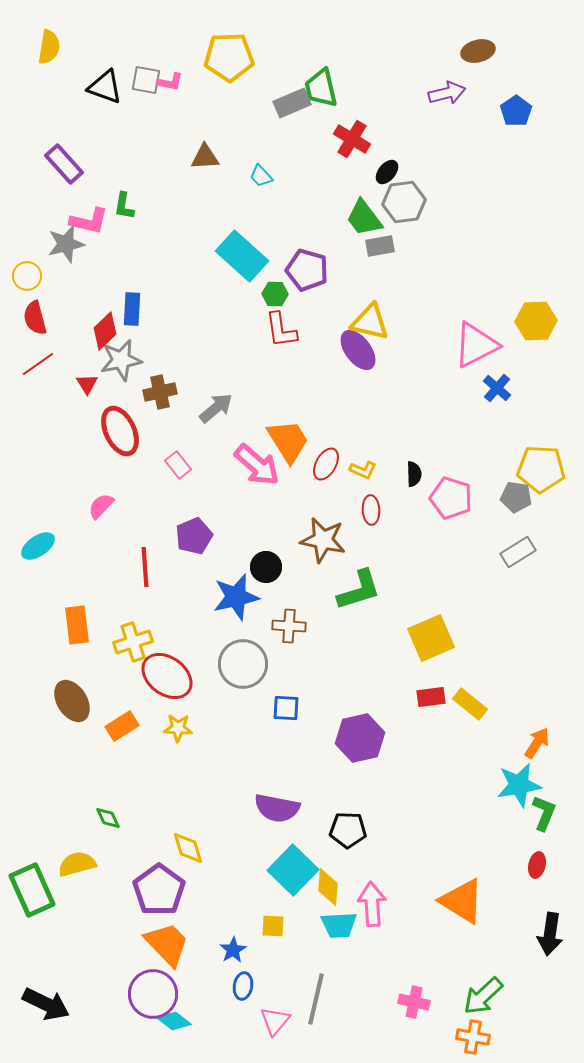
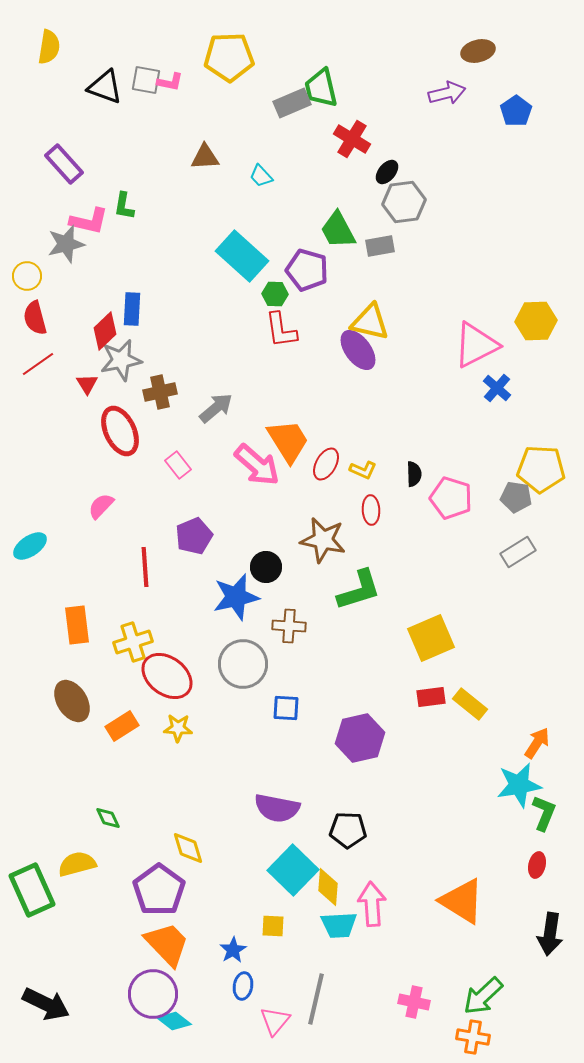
green trapezoid at (364, 218): moved 26 px left, 12 px down; rotated 9 degrees clockwise
cyan ellipse at (38, 546): moved 8 px left
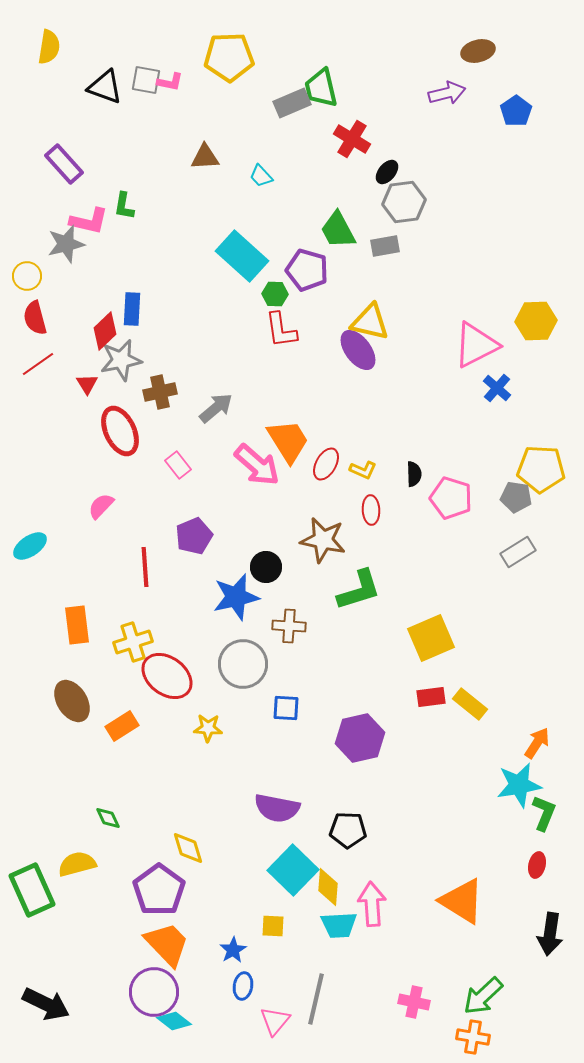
gray rectangle at (380, 246): moved 5 px right
yellow star at (178, 728): moved 30 px right
purple circle at (153, 994): moved 1 px right, 2 px up
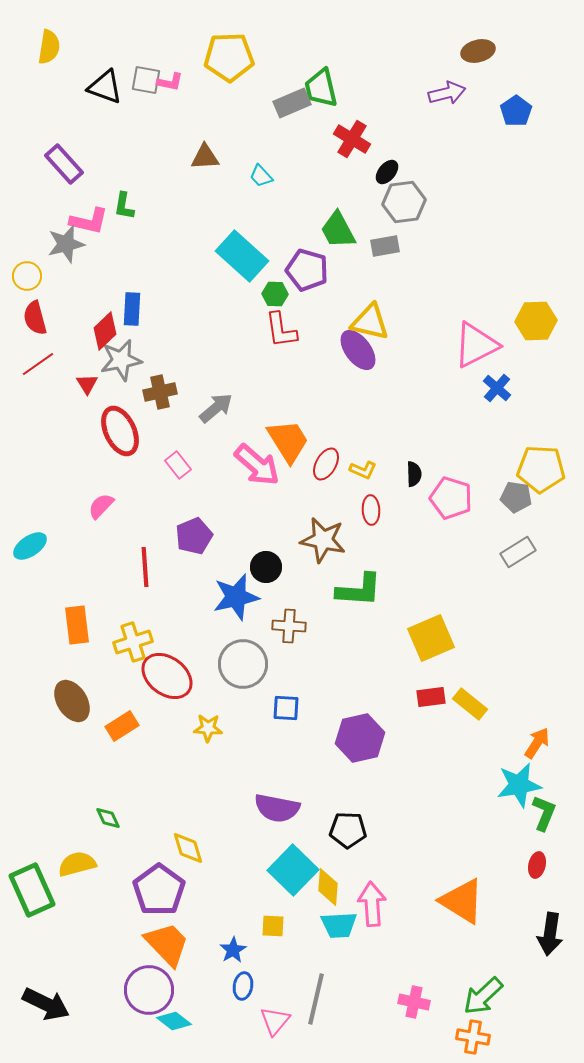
green L-shape at (359, 590): rotated 21 degrees clockwise
purple circle at (154, 992): moved 5 px left, 2 px up
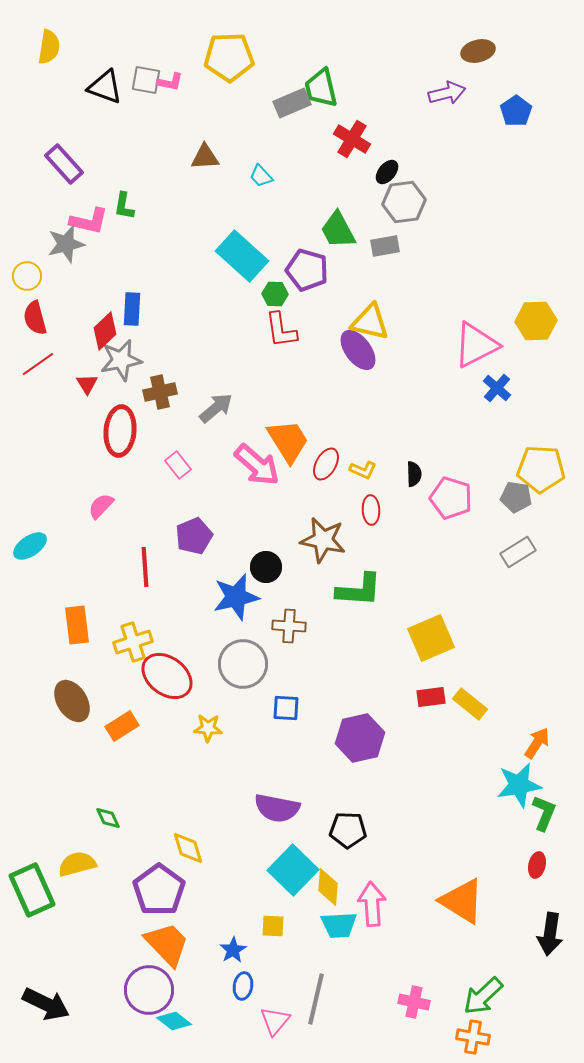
red ellipse at (120, 431): rotated 30 degrees clockwise
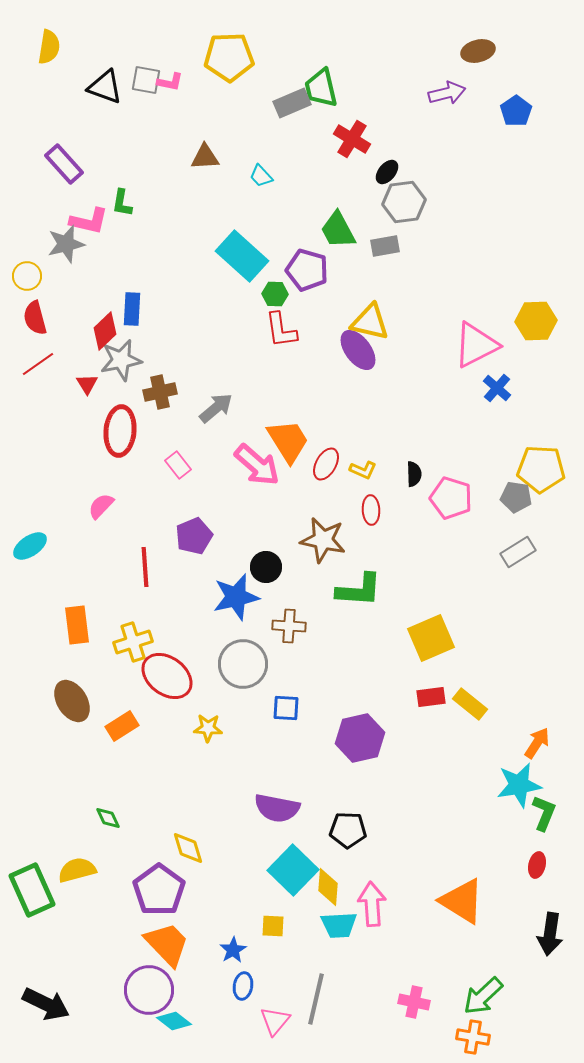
green L-shape at (124, 206): moved 2 px left, 3 px up
yellow semicircle at (77, 864): moved 6 px down
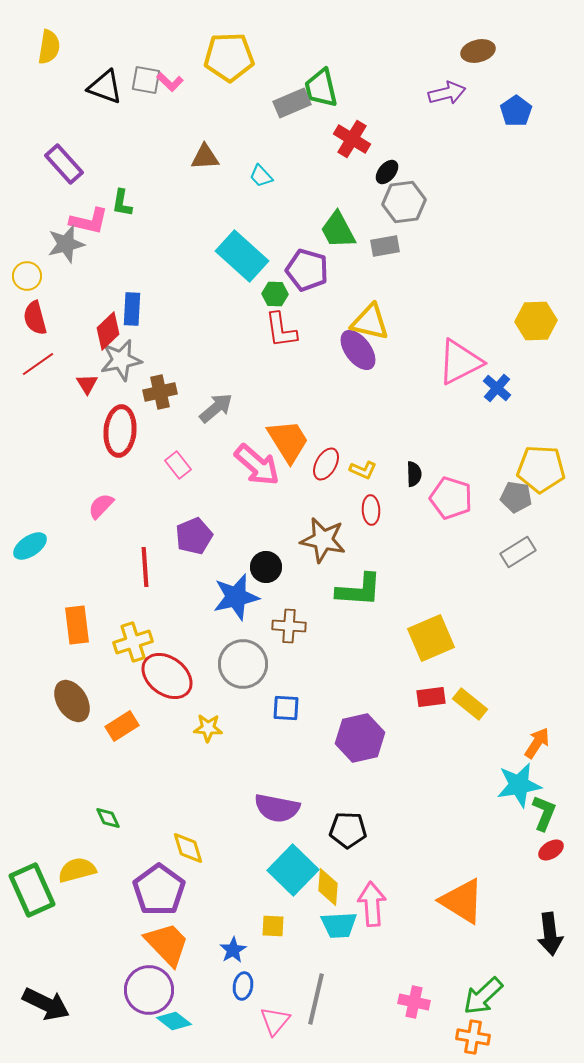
pink L-shape at (170, 82): rotated 32 degrees clockwise
red diamond at (105, 331): moved 3 px right
pink triangle at (476, 345): moved 16 px left, 17 px down
red ellipse at (537, 865): moved 14 px right, 15 px up; rotated 45 degrees clockwise
black arrow at (550, 934): rotated 15 degrees counterclockwise
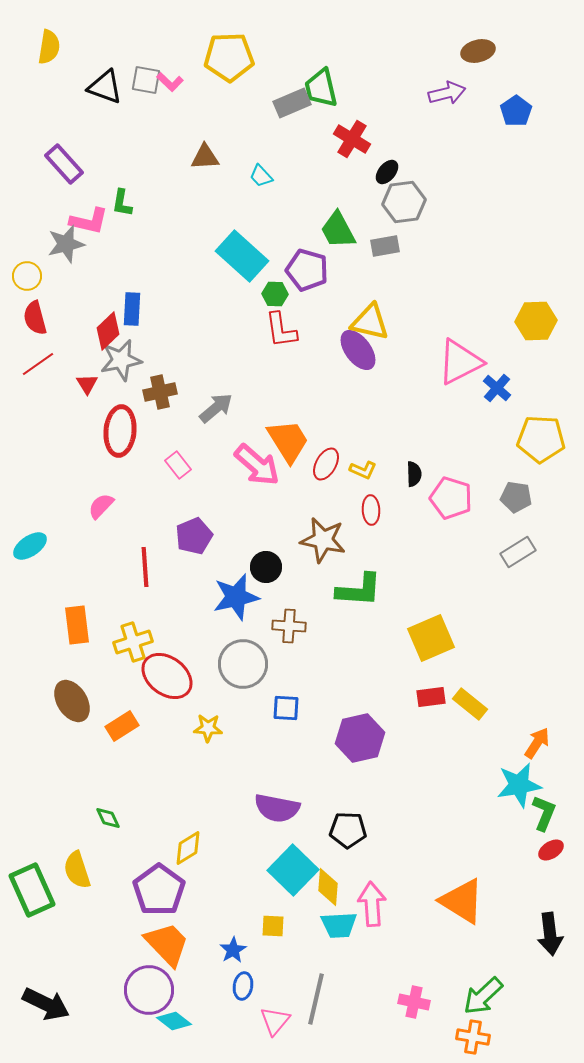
yellow pentagon at (541, 469): moved 30 px up
yellow diamond at (188, 848): rotated 75 degrees clockwise
yellow semicircle at (77, 870): rotated 93 degrees counterclockwise
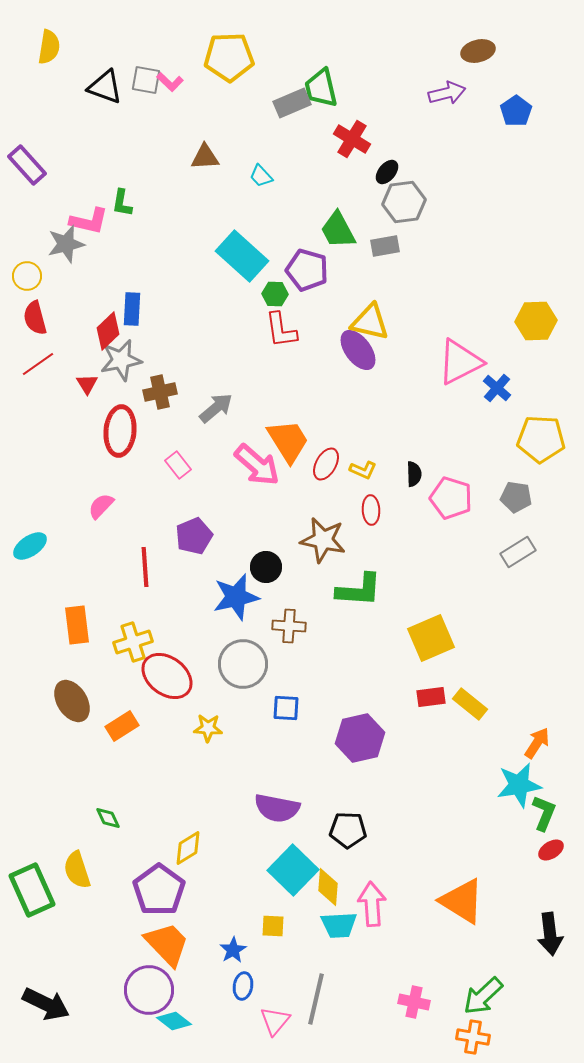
purple rectangle at (64, 164): moved 37 px left, 1 px down
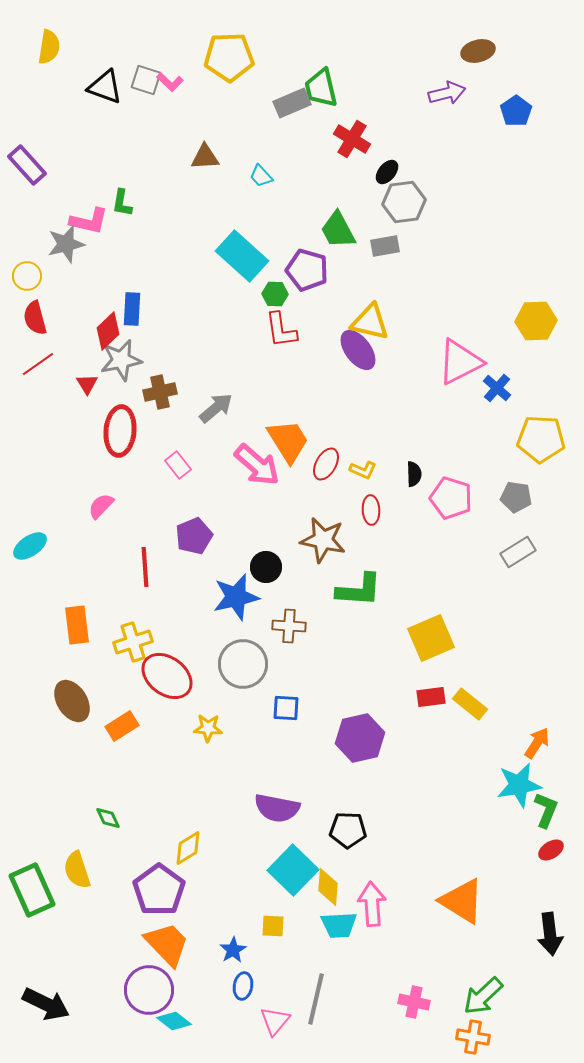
gray square at (146, 80): rotated 8 degrees clockwise
green L-shape at (544, 813): moved 2 px right, 3 px up
